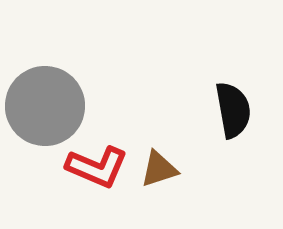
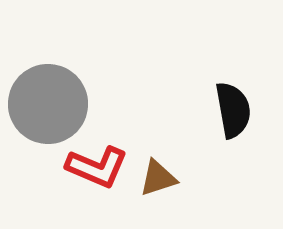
gray circle: moved 3 px right, 2 px up
brown triangle: moved 1 px left, 9 px down
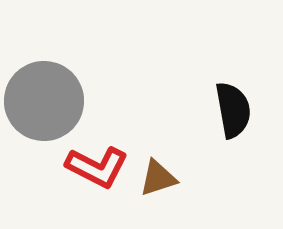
gray circle: moved 4 px left, 3 px up
red L-shape: rotated 4 degrees clockwise
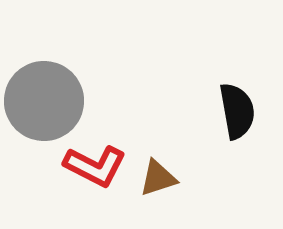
black semicircle: moved 4 px right, 1 px down
red L-shape: moved 2 px left, 1 px up
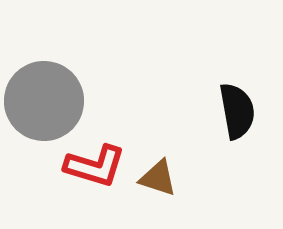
red L-shape: rotated 10 degrees counterclockwise
brown triangle: rotated 36 degrees clockwise
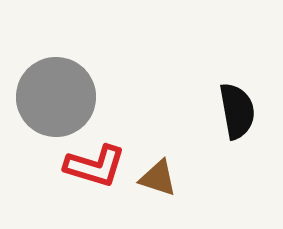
gray circle: moved 12 px right, 4 px up
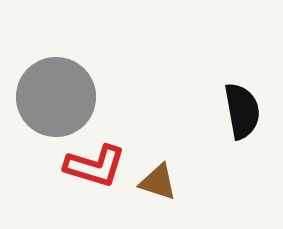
black semicircle: moved 5 px right
brown triangle: moved 4 px down
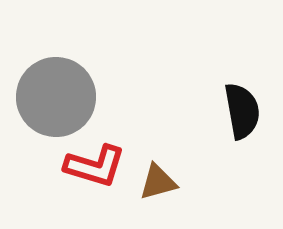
brown triangle: rotated 33 degrees counterclockwise
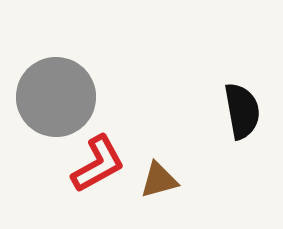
red L-shape: moved 3 px right, 2 px up; rotated 46 degrees counterclockwise
brown triangle: moved 1 px right, 2 px up
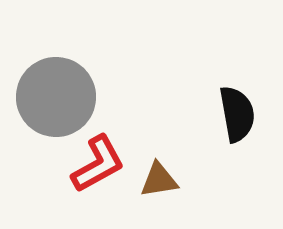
black semicircle: moved 5 px left, 3 px down
brown triangle: rotated 6 degrees clockwise
